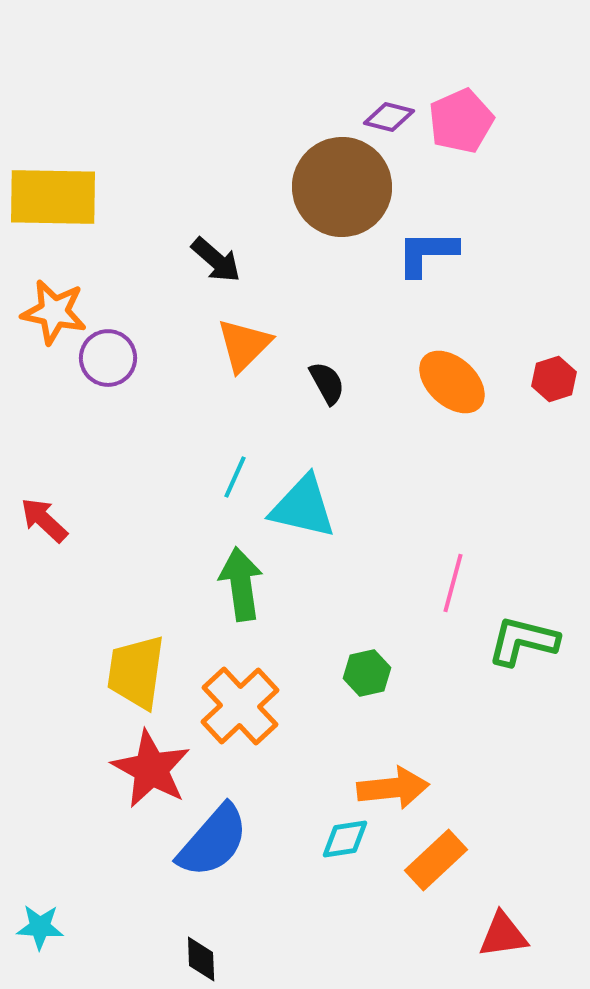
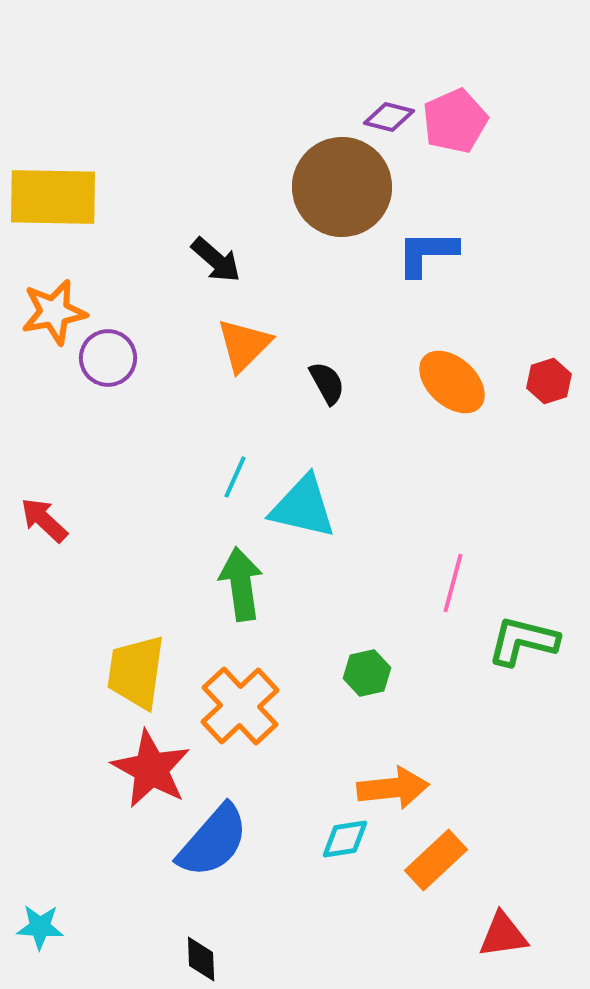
pink pentagon: moved 6 px left
orange star: rotated 22 degrees counterclockwise
red hexagon: moved 5 px left, 2 px down
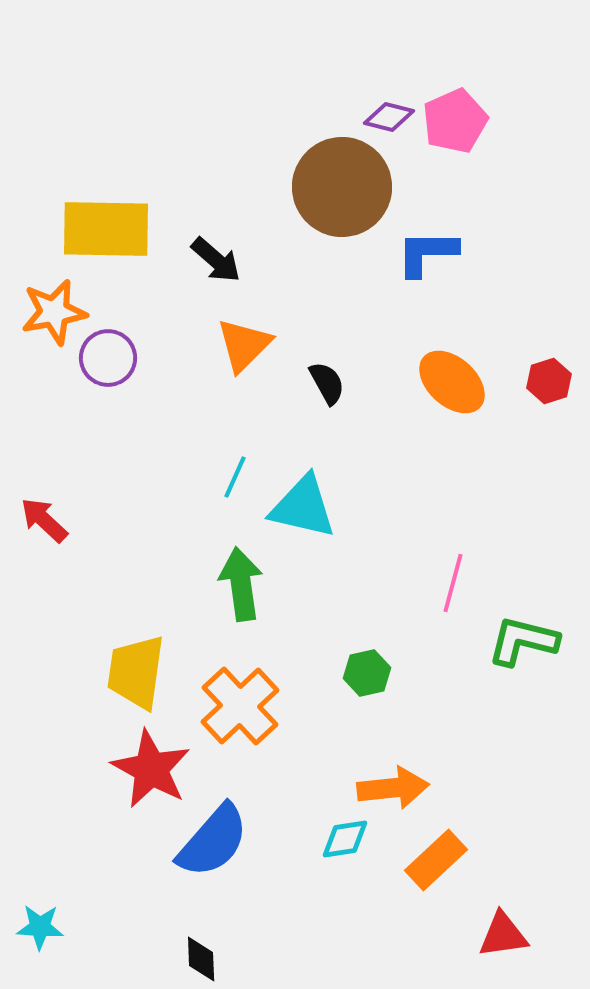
yellow rectangle: moved 53 px right, 32 px down
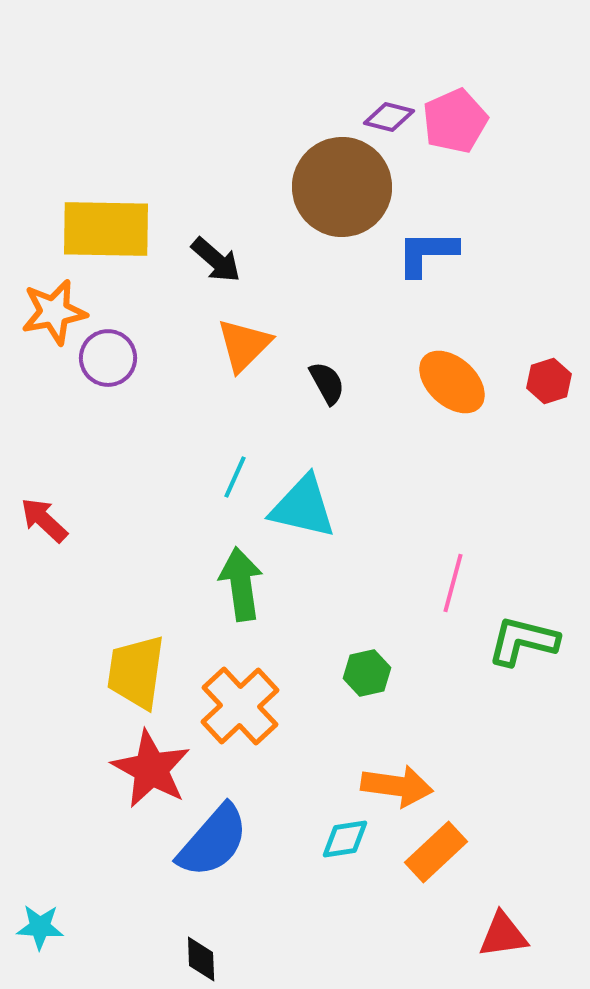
orange arrow: moved 4 px right, 2 px up; rotated 14 degrees clockwise
orange rectangle: moved 8 px up
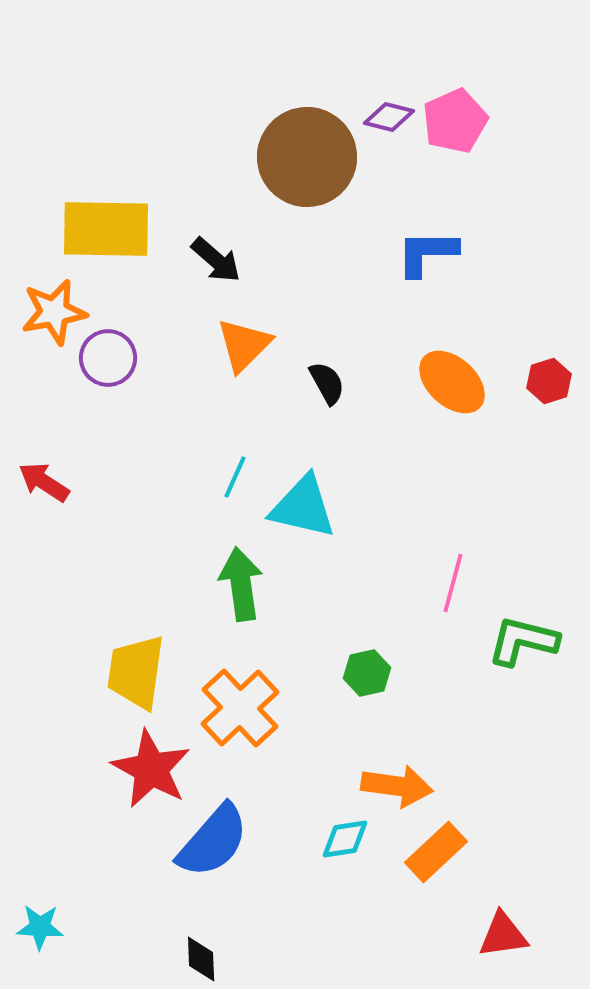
brown circle: moved 35 px left, 30 px up
red arrow: moved 38 px up; rotated 10 degrees counterclockwise
orange cross: moved 2 px down
